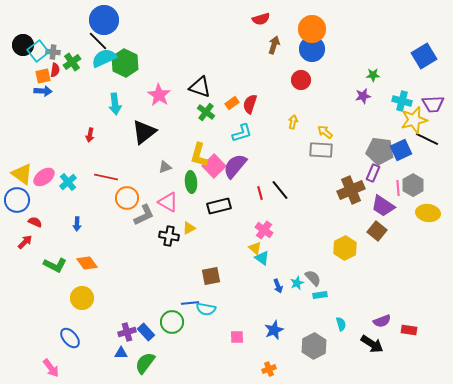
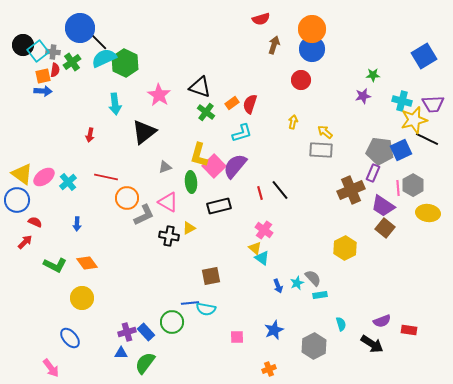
blue circle at (104, 20): moved 24 px left, 8 px down
brown square at (377, 231): moved 8 px right, 3 px up
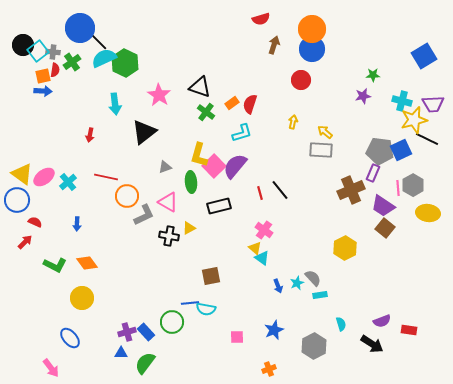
orange circle at (127, 198): moved 2 px up
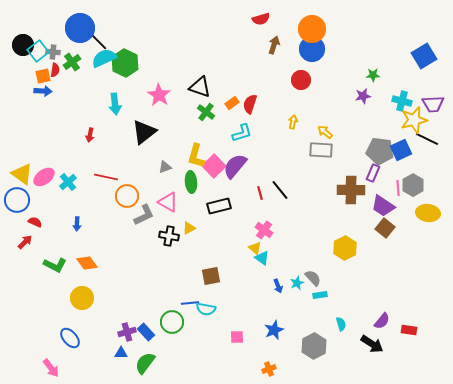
yellow L-shape at (199, 155): moved 3 px left, 1 px down
brown cross at (351, 190): rotated 24 degrees clockwise
purple semicircle at (382, 321): rotated 30 degrees counterclockwise
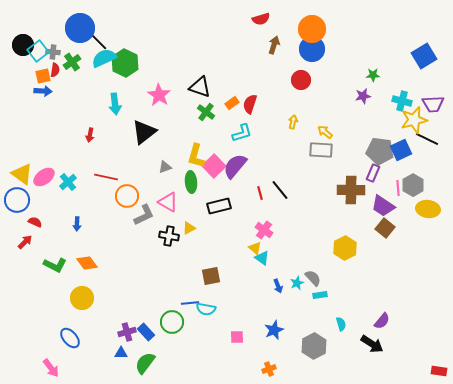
yellow ellipse at (428, 213): moved 4 px up
red rectangle at (409, 330): moved 30 px right, 41 px down
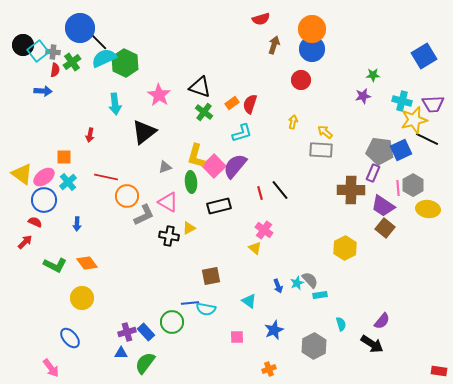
orange square at (43, 76): moved 21 px right, 81 px down; rotated 14 degrees clockwise
green cross at (206, 112): moved 2 px left
blue circle at (17, 200): moved 27 px right
cyan triangle at (262, 258): moved 13 px left, 43 px down
gray semicircle at (313, 278): moved 3 px left, 2 px down
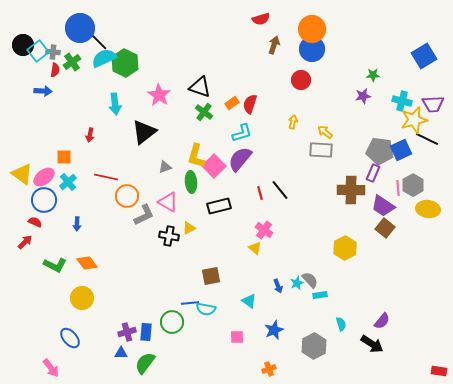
purple semicircle at (235, 166): moved 5 px right, 7 px up
blue rectangle at (146, 332): rotated 48 degrees clockwise
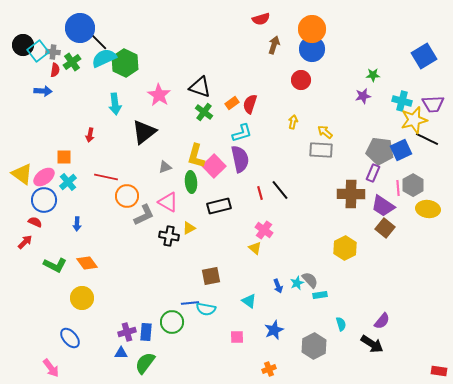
purple semicircle at (240, 159): rotated 128 degrees clockwise
brown cross at (351, 190): moved 4 px down
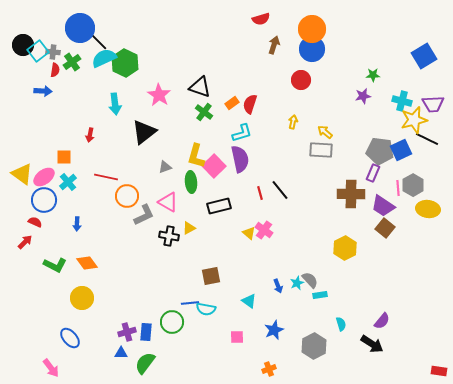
yellow triangle at (255, 248): moved 6 px left, 15 px up
